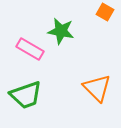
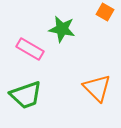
green star: moved 1 px right, 2 px up
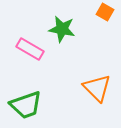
green trapezoid: moved 10 px down
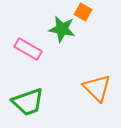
orange square: moved 22 px left
pink rectangle: moved 2 px left
green trapezoid: moved 2 px right, 3 px up
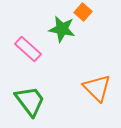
orange square: rotated 12 degrees clockwise
pink rectangle: rotated 12 degrees clockwise
green trapezoid: moved 2 px right, 1 px up; rotated 108 degrees counterclockwise
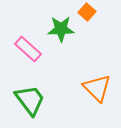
orange square: moved 4 px right
green star: moved 1 px left; rotated 12 degrees counterclockwise
green trapezoid: moved 1 px up
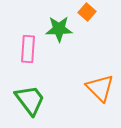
green star: moved 2 px left
pink rectangle: rotated 52 degrees clockwise
orange triangle: moved 3 px right
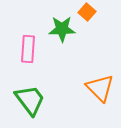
green star: moved 3 px right
